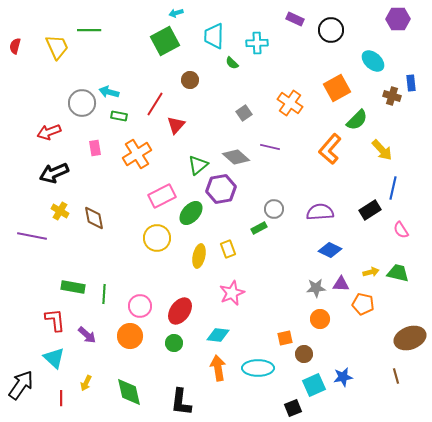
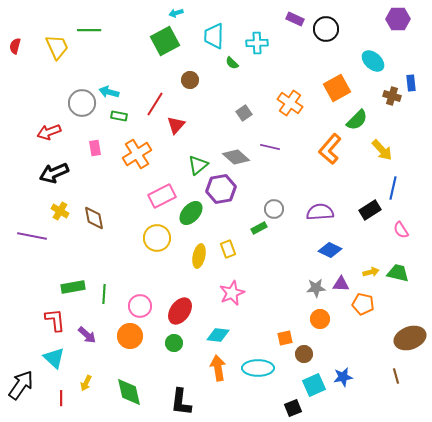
black circle at (331, 30): moved 5 px left, 1 px up
green rectangle at (73, 287): rotated 20 degrees counterclockwise
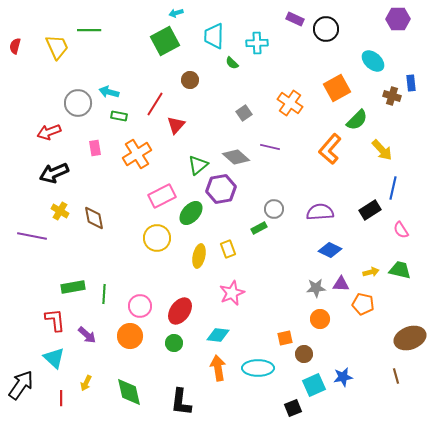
gray circle at (82, 103): moved 4 px left
green trapezoid at (398, 273): moved 2 px right, 3 px up
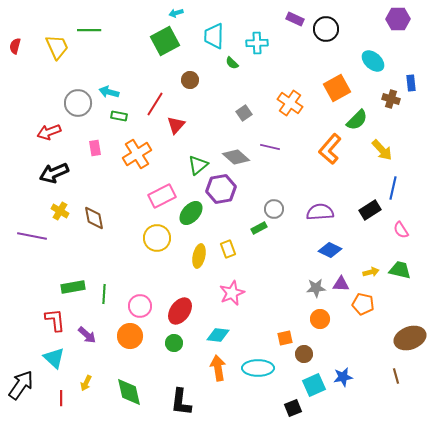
brown cross at (392, 96): moved 1 px left, 3 px down
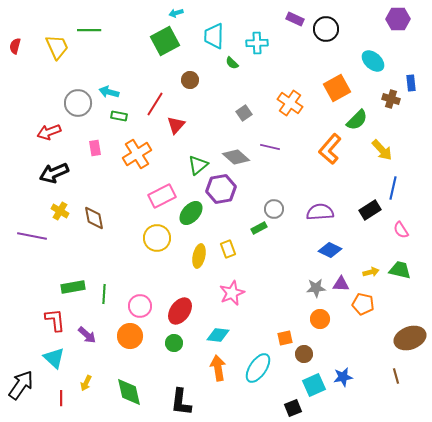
cyan ellipse at (258, 368): rotated 56 degrees counterclockwise
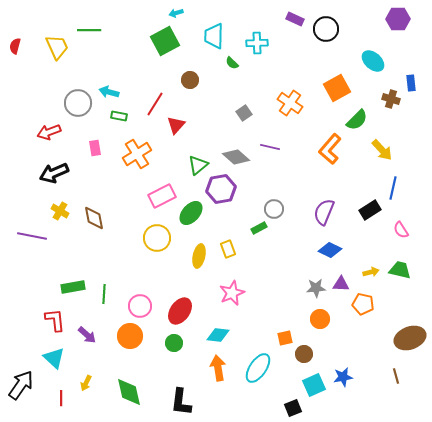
purple semicircle at (320, 212): moved 4 px right; rotated 64 degrees counterclockwise
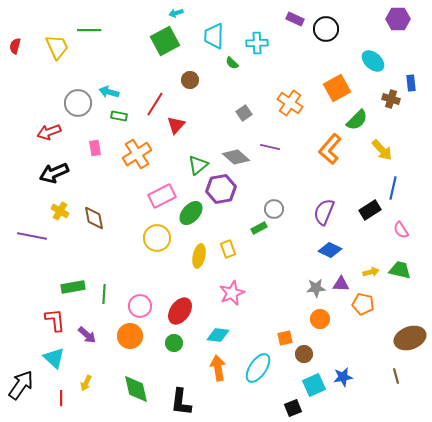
green diamond at (129, 392): moved 7 px right, 3 px up
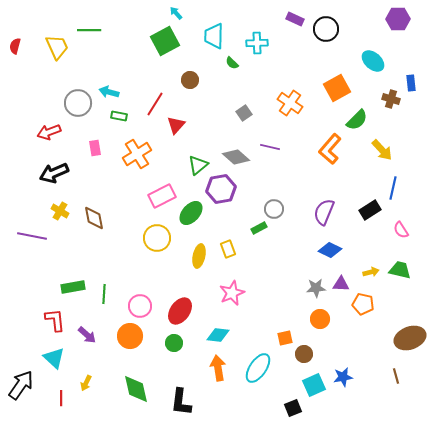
cyan arrow at (176, 13): rotated 64 degrees clockwise
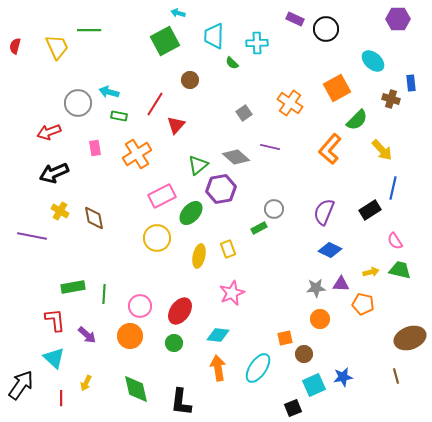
cyan arrow at (176, 13): moved 2 px right; rotated 32 degrees counterclockwise
pink semicircle at (401, 230): moved 6 px left, 11 px down
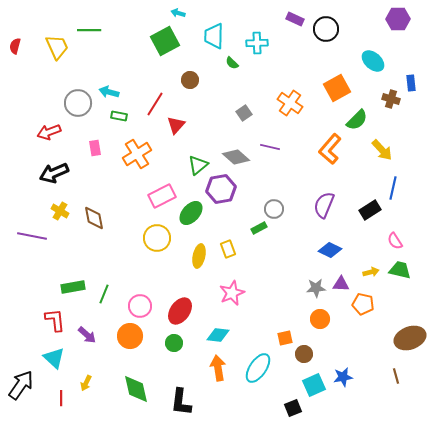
purple semicircle at (324, 212): moved 7 px up
green line at (104, 294): rotated 18 degrees clockwise
